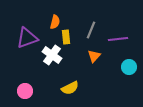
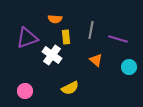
orange semicircle: moved 3 px up; rotated 80 degrees clockwise
gray line: rotated 12 degrees counterclockwise
purple line: rotated 24 degrees clockwise
orange triangle: moved 2 px right, 4 px down; rotated 32 degrees counterclockwise
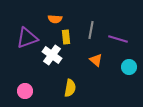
yellow semicircle: rotated 54 degrees counterclockwise
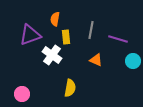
orange semicircle: rotated 96 degrees clockwise
purple triangle: moved 3 px right, 3 px up
orange triangle: rotated 16 degrees counterclockwise
cyan circle: moved 4 px right, 6 px up
pink circle: moved 3 px left, 3 px down
